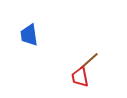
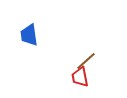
brown line: moved 3 px left
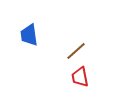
brown line: moved 10 px left, 10 px up
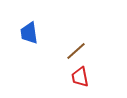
blue trapezoid: moved 2 px up
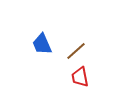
blue trapezoid: moved 13 px right, 11 px down; rotated 15 degrees counterclockwise
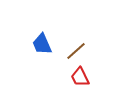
red trapezoid: rotated 15 degrees counterclockwise
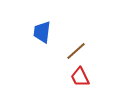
blue trapezoid: moved 12 px up; rotated 30 degrees clockwise
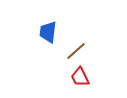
blue trapezoid: moved 6 px right
